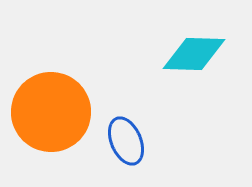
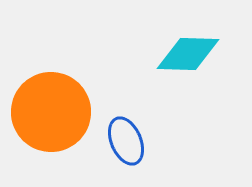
cyan diamond: moved 6 px left
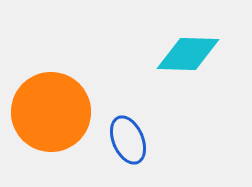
blue ellipse: moved 2 px right, 1 px up
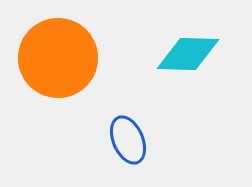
orange circle: moved 7 px right, 54 px up
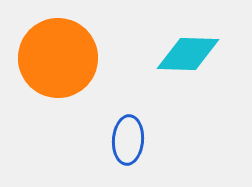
blue ellipse: rotated 27 degrees clockwise
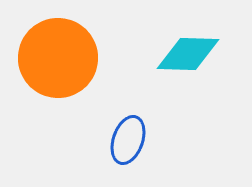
blue ellipse: rotated 15 degrees clockwise
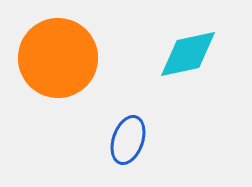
cyan diamond: rotated 14 degrees counterclockwise
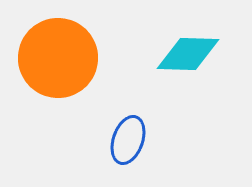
cyan diamond: rotated 14 degrees clockwise
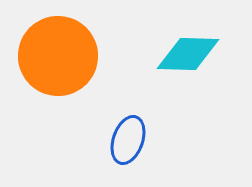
orange circle: moved 2 px up
